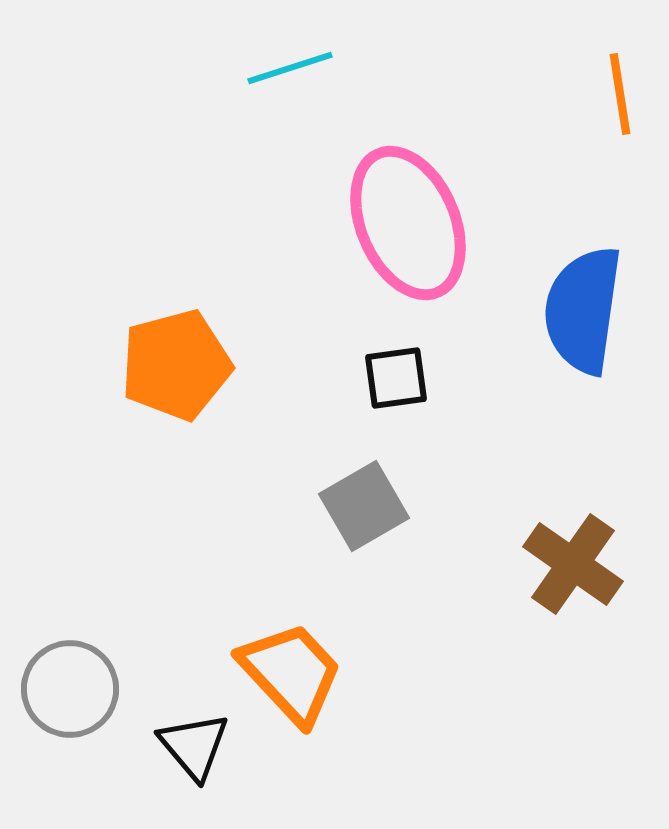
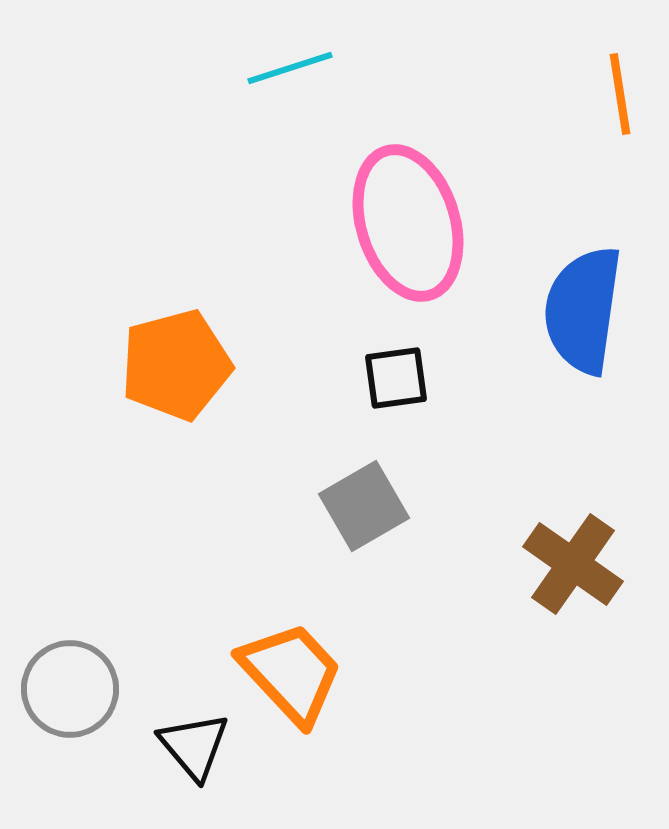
pink ellipse: rotated 6 degrees clockwise
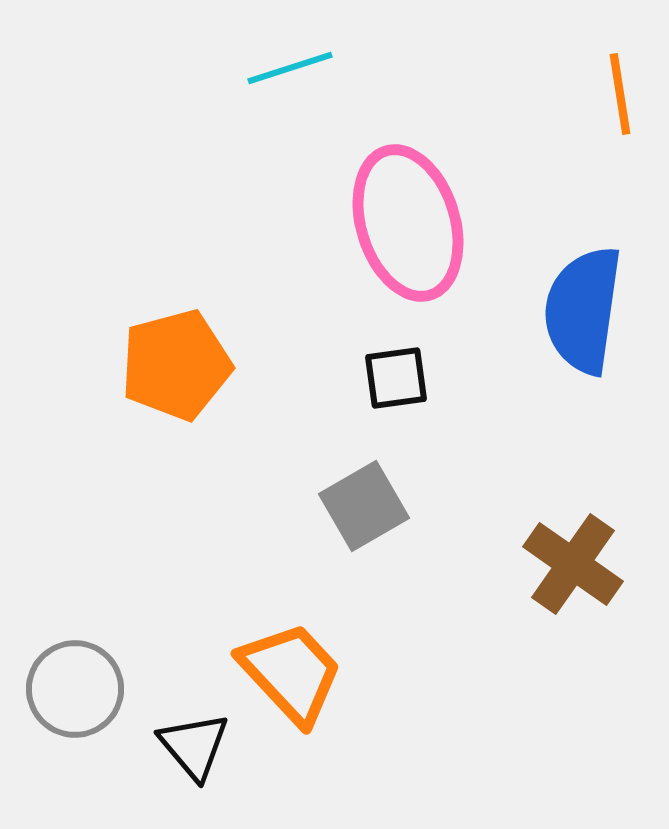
gray circle: moved 5 px right
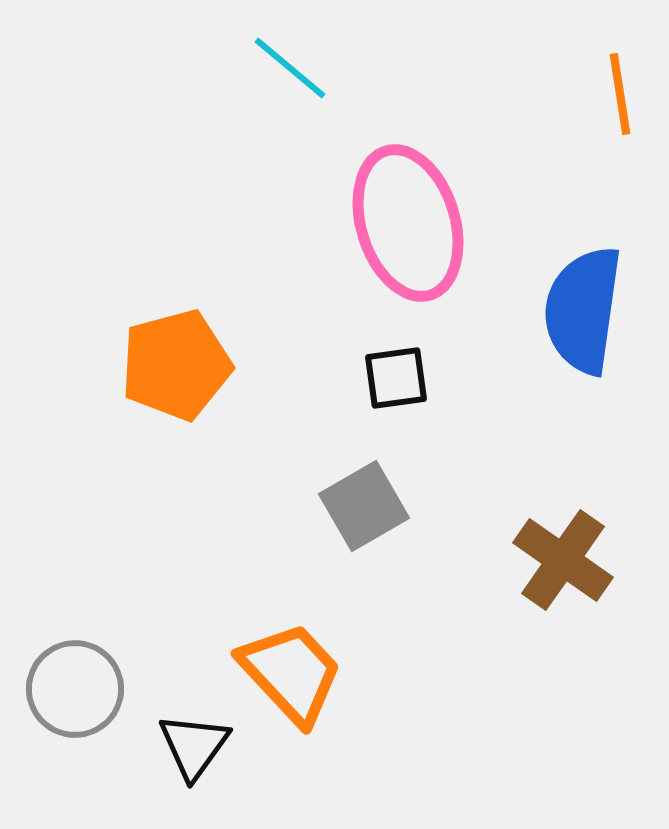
cyan line: rotated 58 degrees clockwise
brown cross: moved 10 px left, 4 px up
black triangle: rotated 16 degrees clockwise
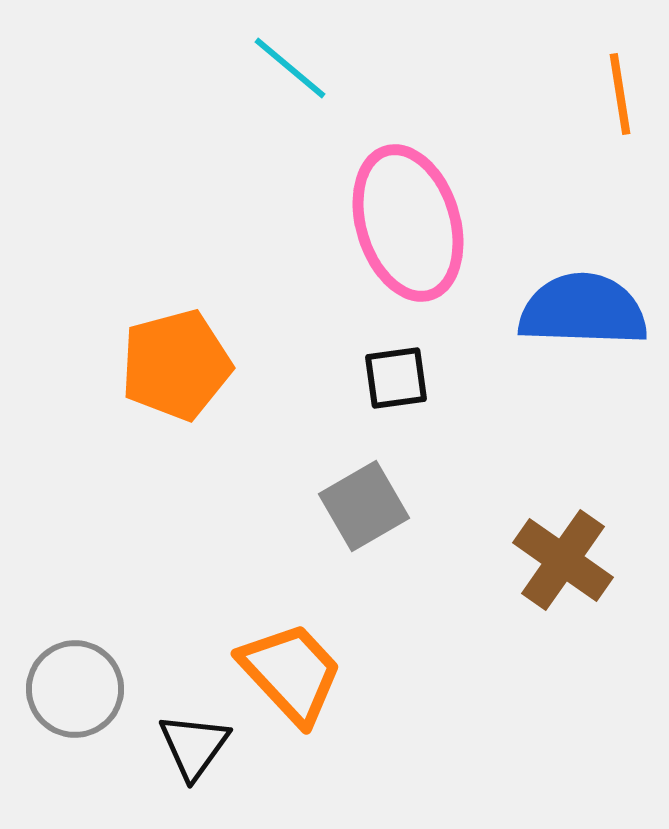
blue semicircle: rotated 84 degrees clockwise
